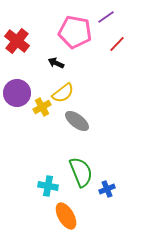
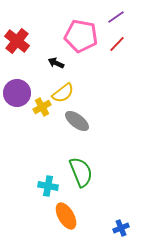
purple line: moved 10 px right
pink pentagon: moved 6 px right, 4 px down
blue cross: moved 14 px right, 39 px down
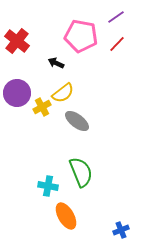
blue cross: moved 2 px down
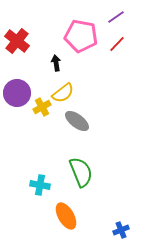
black arrow: rotated 56 degrees clockwise
cyan cross: moved 8 px left, 1 px up
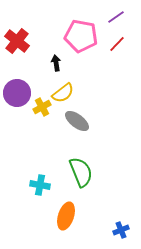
orange ellipse: rotated 48 degrees clockwise
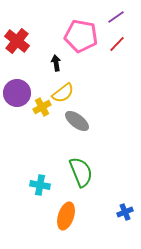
blue cross: moved 4 px right, 18 px up
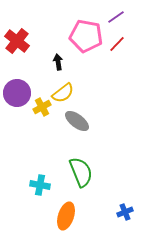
pink pentagon: moved 5 px right
black arrow: moved 2 px right, 1 px up
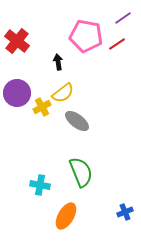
purple line: moved 7 px right, 1 px down
red line: rotated 12 degrees clockwise
orange ellipse: rotated 12 degrees clockwise
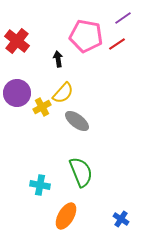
black arrow: moved 3 px up
yellow semicircle: rotated 10 degrees counterclockwise
blue cross: moved 4 px left, 7 px down; rotated 35 degrees counterclockwise
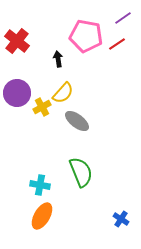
orange ellipse: moved 24 px left
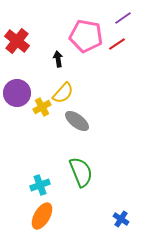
cyan cross: rotated 30 degrees counterclockwise
